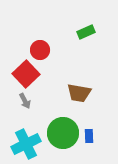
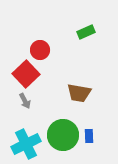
green circle: moved 2 px down
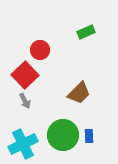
red square: moved 1 px left, 1 px down
brown trapezoid: rotated 55 degrees counterclockwise
cyan cross: moved 3 px left
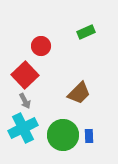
red circle: moved 1 px right, 4 px up
cyan cross: moved 16 px up
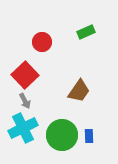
red circle: moved 1 px right, 4 px up
brown trapezoid: moved 2 px up; rotated 10 degrees counterclockwise
green circle: moved 1 px left
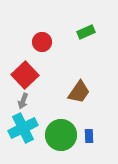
brown trapezoid: moved 1 px down
gray arrow: moved 2 px left; rotated 49 degrees clockwise
green circle: moved 1 px left
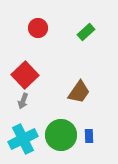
green rectangle: rotated 18 degrees counterclockwise
red circle: moved 4 px left, 14 px up
cyan cross: moved 11 px down
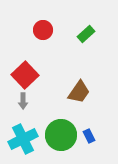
red circle: moved 5 px right, 2 px down
green rectangle: moved 2 px down
gray arrow: rotated 21 degrees counterclockwise
blue rectangle: rotated 24 degrees counterclockwise
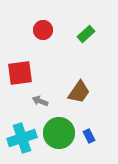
red square: moved 5 px left, 2 px up; rotated 36 degrees clockwise
gray arrow: moved 17 px right; rotated 112 degrees clockwise
green circle: moved 2 px left, 2 px up
cyan cross: moved 1 px left, 1 px up; rotated 8 degrees clockwise
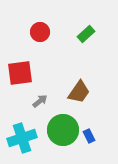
red circle: moved 3 px left, 2 px down
gray arrow: rotated 119 degrees clockwise
green circle: moved 4 px right, 3 px up
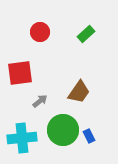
cyan cross: rotated 12 degrees clockwise
